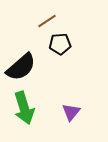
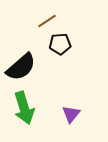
purple triangle: moved 2 px down
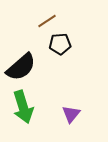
green arrow: moved 1 px left, 1 px up
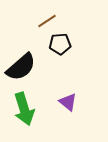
green arrow: moved 1 px right, 2 px down
purple triangle: moved 3 px left, 12 px up; rotated 30 degrees counterclockwise
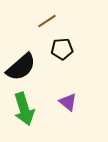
black pentagon: moved 2 px right, 5 px down
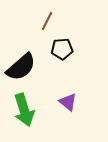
brown line: rotated 30 degrees counterclockwise
green arrow: moved 1 px down
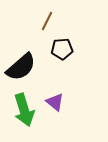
purple triangle: moved 13 px left
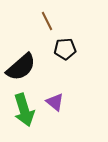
brown line: rotated 54 degrees counterclockwise
black pentagon: moved 3 px right
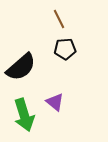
brown line: moved 12 px right, 2 px up
green arrow: moved 5 px down
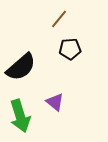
brown line: rotated 66 degrees clockwise
black pentagon: moved 5 px right
green arrow: moved 4 px left, 1 px down
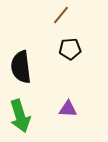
brown line: moved 2 px right, 4 px up
black semicircle: rotated 124 degrees clockwise
purple triangle: moved 13 px right, 7 px down; rotated 36 degrees counterclockwise
